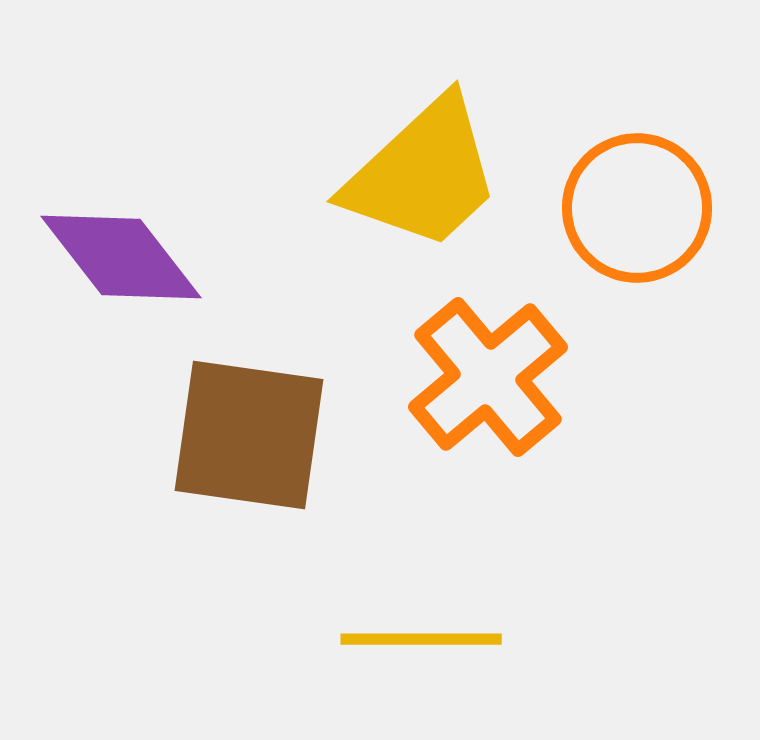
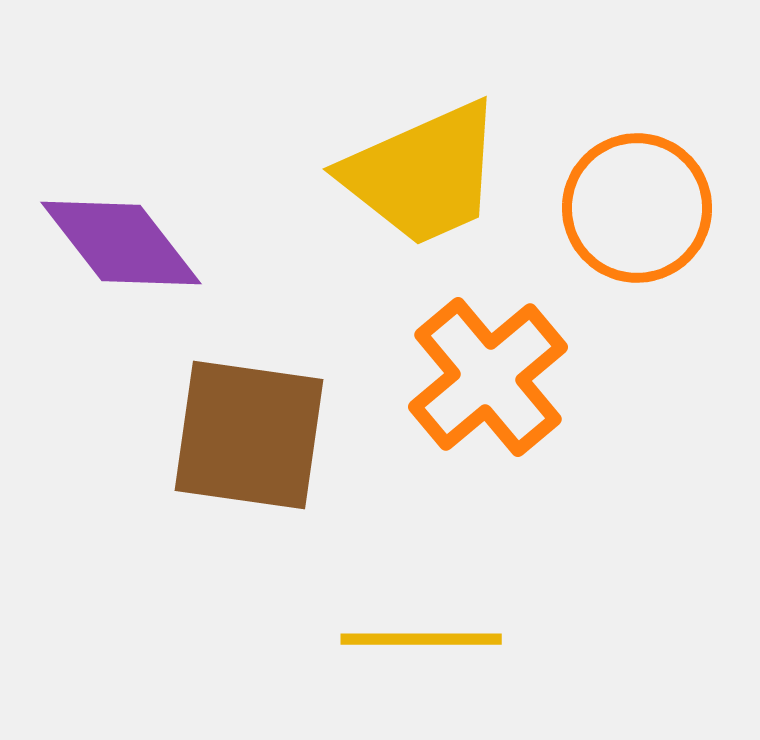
yellow trapezoid: rotated 19 degrees clockwise
purple diamond: moved 14 px up
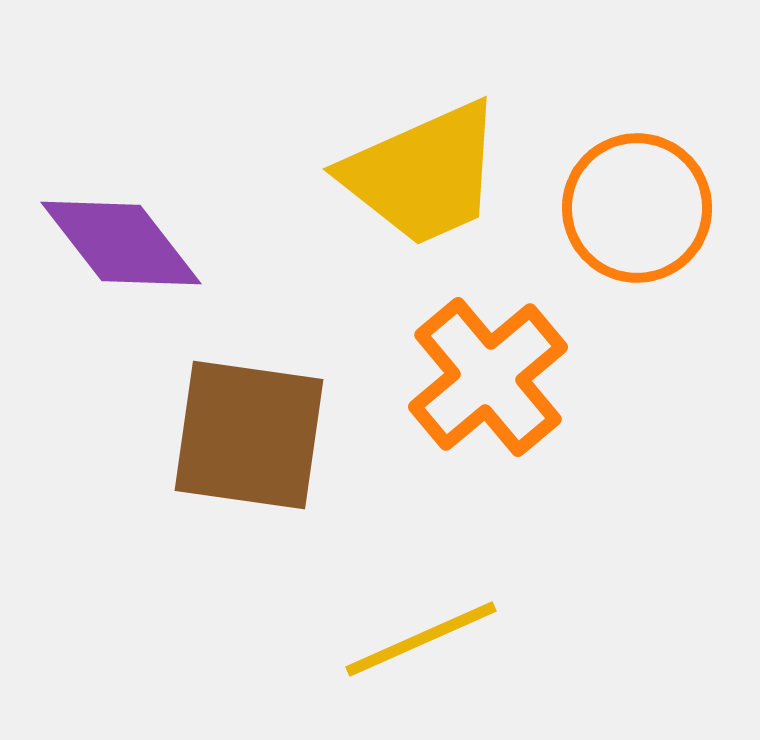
yellow line: rotated 24 degrees counterclockwise
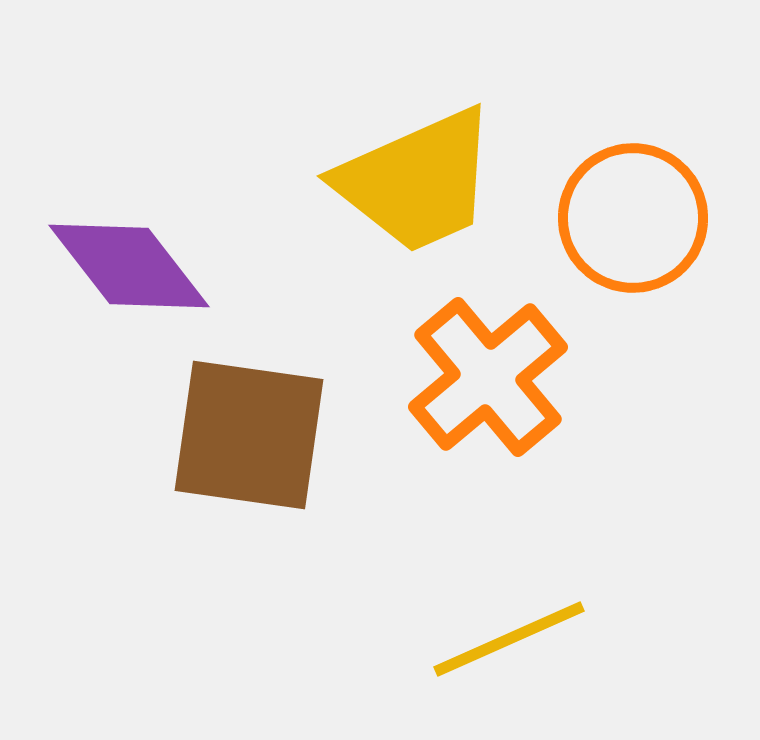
yellow trapezoid: moved 6 px left, 7 px down
orange circle: moved 4 px left, 10 px down
purple diamond: moved 8 px right, 23 px down
yellow line: moved 88 px right
